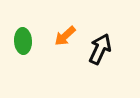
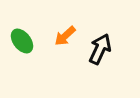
green ellipse: moved 1 px left; rotated 35 degrees counterclockwise
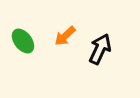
green ellipse: moved 1 px right
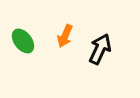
orange arrow: rotated 25 degrees counterclockwise
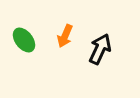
green ellipse: moved 1 px right, 1 px up
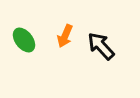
black arrow: moved 1 px right, 3 px up; rotated 68 degrees counterclockwise
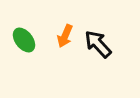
black arrow: moved 3 px left, 2 px up
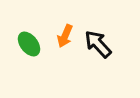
green ellipse: moved 5 px right, 4 px down
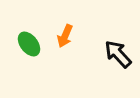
black arrow: moved 20 px right, 10 px down
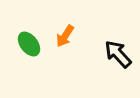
orange arrow: rotated 10 degrees clockwise
